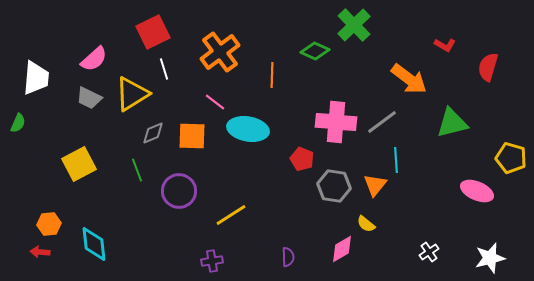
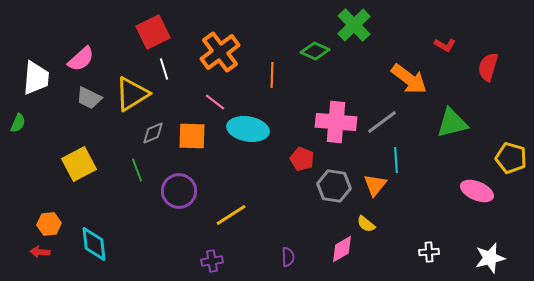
pink semicircle: moved 13 px left
white cross: rotated 30 degrees clockwise
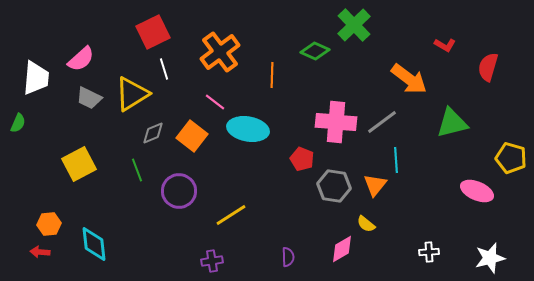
orange square: rotated 36 degrees clockwise
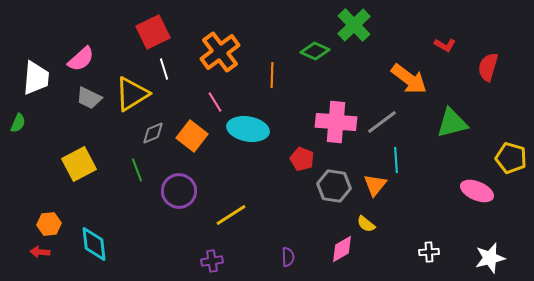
pink line: rotated 20 degrees clockwise
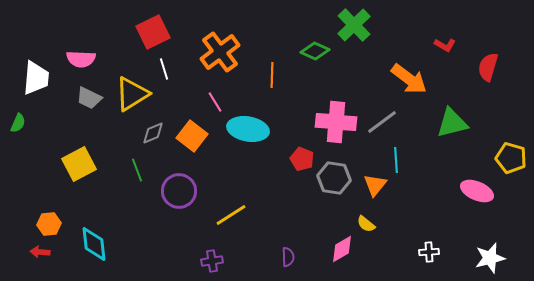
pink semicircle: rotated 44 degrees clockwise
gray hexagon: moved 8 px up
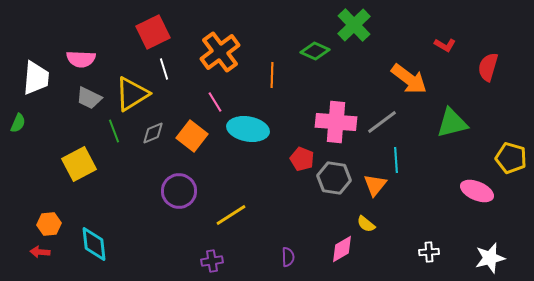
green line: moved 23 px left, 39 px up
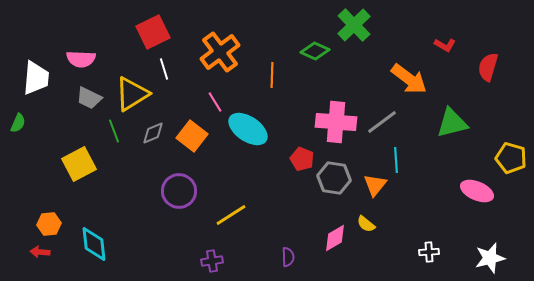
cyan ellipse: rotated 24 degrees clockwise
pink diamond: moved 7 px left, 11 px up
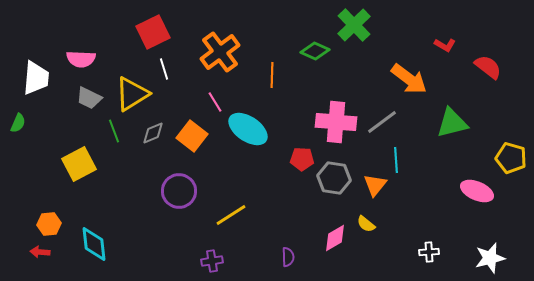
red semicircle: rotated 112 degrees clockwise
red pentagon: rotated 20 degrees counterclockwise
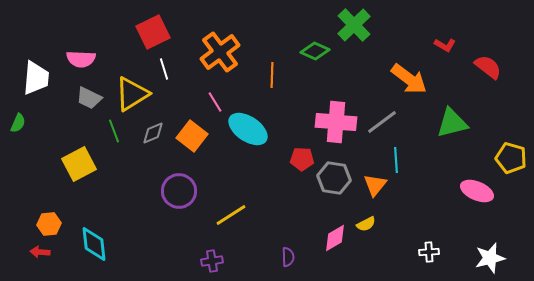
yellow semicircle: rotated 66 degrees counterclockwise
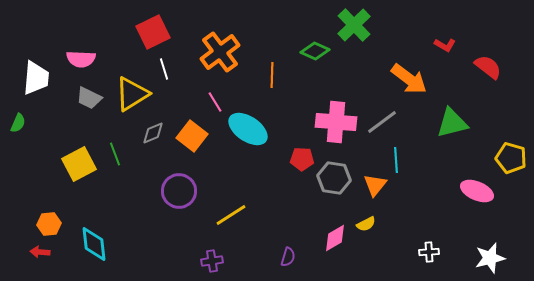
green line: moved 1 px right, 23 px down
purple semicircle: rotated 18 degrees clockwise
